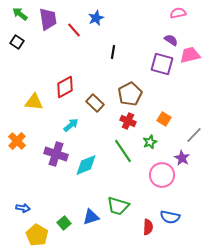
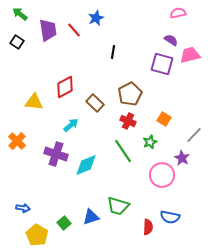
purple trapezoid: moved 11 px down
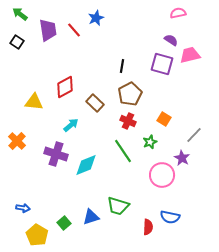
black line: moved 9 px right, 14 px down
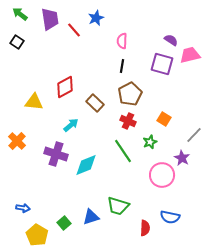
pink semicircle: moved 56 px left, 28 px down; rotated 77 degrees counterclockwise
purple trapezoid: moved 2 px right, 11 px up
red semicircle: moved 3 px left, 1 px down
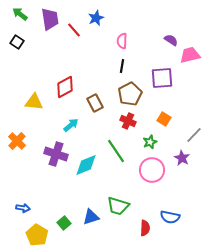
purple square: moved 14 px down; rotated 20 degrees counterclockwise
brown rectangle: rotated 18 degrees clockwise
green line: moved 7 px left
pink circle: moved 10 px left, 5 px up
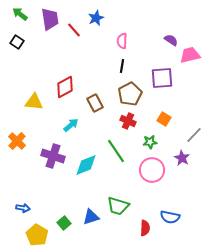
green star: rotated 16 degrees clockwise
purple cross: moved 3 px left, 2 px down
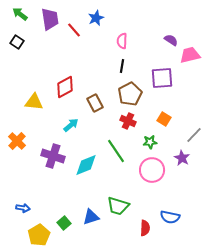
yellow pentagon: moved 2 px right; rotated 10 degrees clockwise
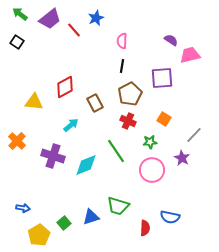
purple trapezoid: rotated 60 degrees clockwise
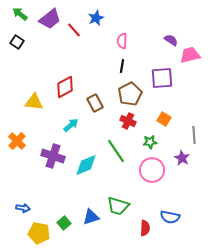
gray line: rotated 48 degrees counterclockwise
yellow pentagon: moved 2 px up; rotated 30 degrees counterclockwise
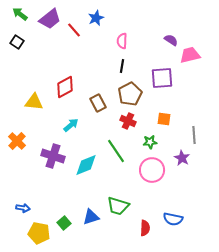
brown rectangle: moved 3 px right
orange square: rotated 24 degrees counterclockwise
blue semicircle: moved 3 px right, 2 px down
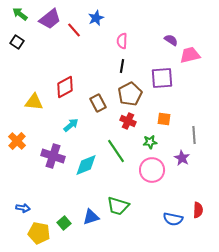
red semicircle: moved 53 px right, 18 px up
